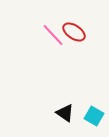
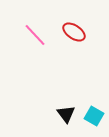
pink line: moved 18 px left
black triangle: moved 1 px right, 1 px down; rotated 18 degrees clockwise
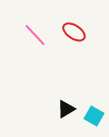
black triangle: moved 5 px up; rotated 36 degrees clockwise
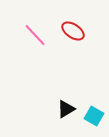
red ellipse: moved 1 px left, 1 px up
